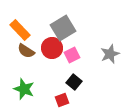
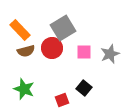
brown semicircle: rotated 48 degrees counterclockwise
pink square: moved 12 px right, 3 px up; rotated 28 degrees clockwise
black square: moved 10 px right, 6 px down
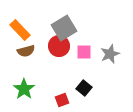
gray square: moved 1 px right
red circle: moved 7 px right, 2 px up
green star: rotated 15 degrees clockwise
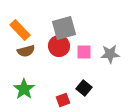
gray square: rotated 15 degrees clockwise
gray star: rotated 18 degrees clockwise
red square: moved 1 px right
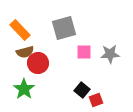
red circle: moved 21 px left, 17 px down
brown semicircle: moved 1 px left, 1 px down
black square: moved 2 px left, 2 px down
red square: moved 33 px right
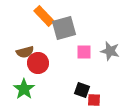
orange rectangle: moved 24 px right, 14 px up
gray star: moved 3 px up; rotated 18 degrees clockwise
black square: rotated 21 degrees counterclockwise
red square: moved 2 px left; rotated 24 degrees clockwise
